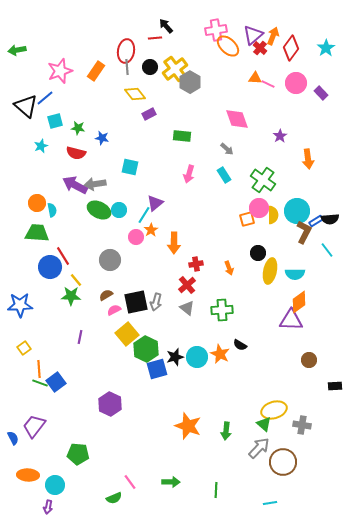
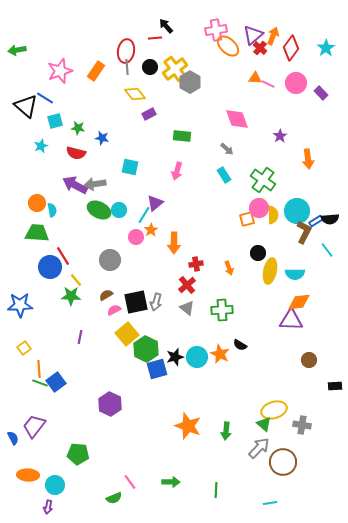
blue line at (45, 98): rotated 72 degrees clockwise
pink arrow at (189, 174): moved 12 px left, 3 px up
orange diamond at (299, 302): rotated 30 degrees clockwise
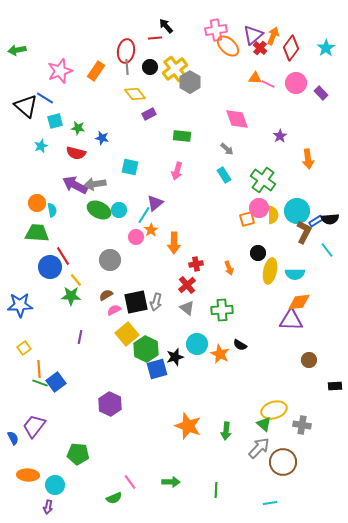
cyan circle at (197, 357): moved 13 px up
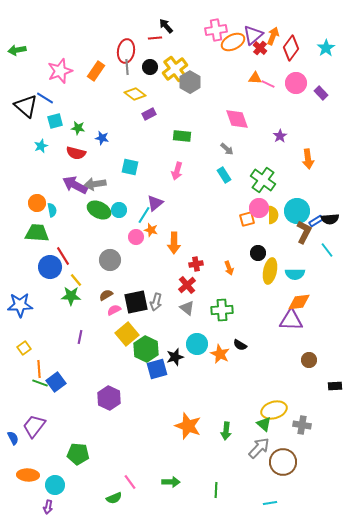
orange ellipse at (228, 46): moved 5 px right, 4 px up; rotated 70 degrees counterclockwise
yellow diamond at (135, 94): rotated 15 degrees counterclockwise
orange star at (151, 230): rotated 24 degrees counterclockwise
purple hexagon at (110, 404): moved 1 px left, 6 px up
